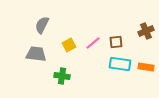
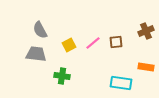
gray semicircle: moved 2 px left, 5 px down; rotated 54 degrees counterclockwise
cyan rectangle: moved 1 px right, 19 px down
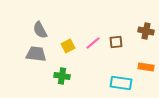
brown cross: rotated 35 degrees clockwise
yellow square: moved 1 px left, 1 px down
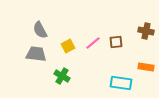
green cross: rotated 21 degrees clockwise
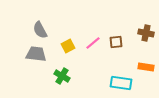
brown cross: moved 2 px down
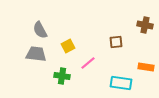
brown cross: moved 1 px left, 8 px up
pink line: moved 5 px left, 20 px down
green cross: rotated 21 degrees counterclockwise
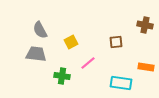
yellow square: moved 3 px right, 4 px up
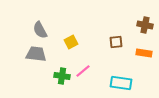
pink line: moved 5 px left, 8 px down
orange rectangle: moved 2 px left, 14 px up
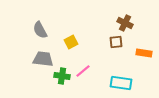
brown cross: moved 20 px left, 2 px up; rotated 14 degrees clockwise
gray trapezoid: moved 7 px right, 5 px down
